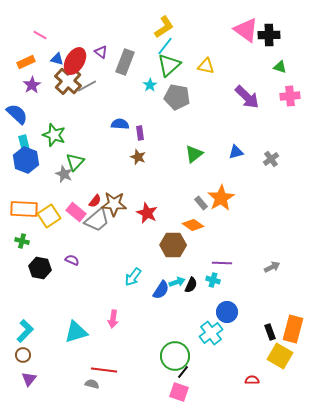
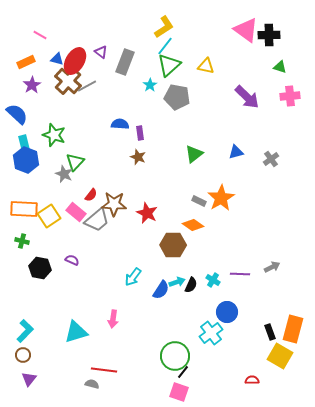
red semicircle at (95, 201): moved 4 px left, 6 px up
gray rectangle at (201, 203): moved 2 px left, 2 px up; rotated 24 degrees counterclockwise
purple line at (222, 263): moved 18 px right, 11 px down
cyan cross at (213, 280): rotated 16 degrees clockwise
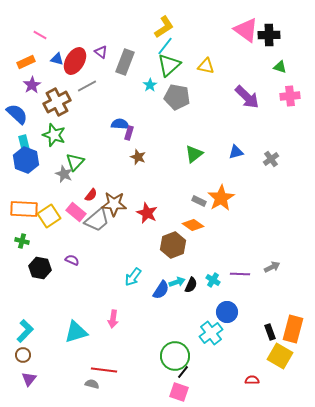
brown cross at (68, 81): moved 11 px left, 21 px down; rotated 20 degrees clockwise
purple rectangle at (140, 133): moved 11 px left; rotated 24 degrees clockwise
brown hexagon at (173, 245): rotated 20 degrees counterclockwise
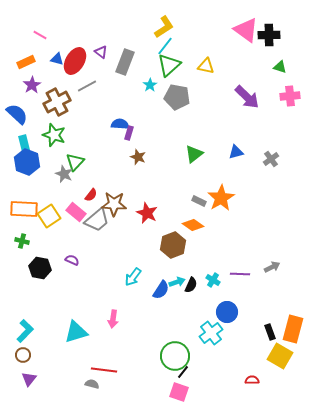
blue hexagon at (26, 160): moved 1 px right, 2 px down
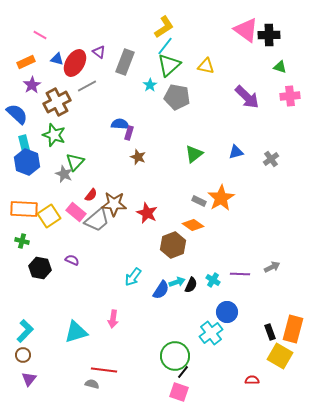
purple triangle at (101, 52): moved 2 px left
red ellipse at (75, 61): moved 2 px down
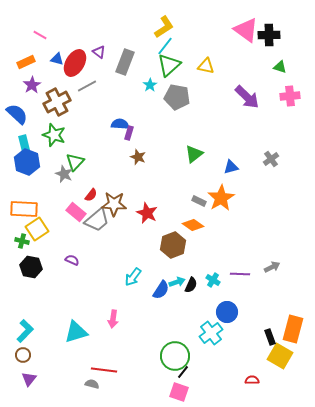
blue triangle at (236, 152): moved 5 px left, 15 px down
yellow square at (49, 216): moved 12 px left, 13 px down
black hexagon at (40, 268): moved 9 px left, 1 px up
black rectangle at (270, 332): moved 5 px down
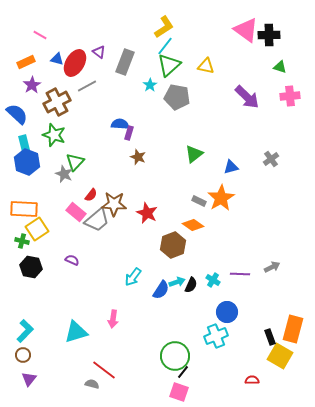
cyan cross at (211, 333): moved 5 px right, 3 px down; rotated 15 degrees clockwise
red line at (104, 370): rotated 30 degrees clockwise
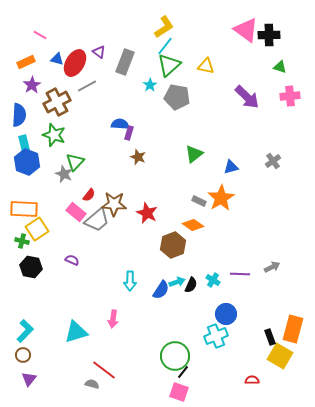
blue semicircle at (17, 114): moved 2 px right, 1 px down; rotated 50 degrees clockwise
gray cross at (271, 159): moved 2 px right, 2 px down
red semicircle at (91, 195): moved 2 px left
cyan arrow at (133, 277): moved 3 px left, 4 px down; rotated 36 degrees counterclockwise
blue circle at (227, 312): moved 1 px left, 2 px down
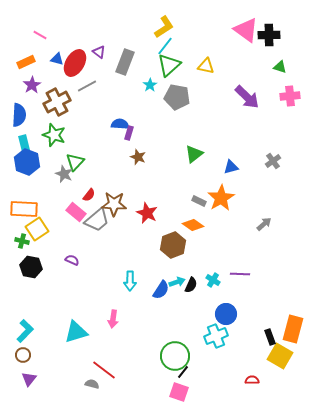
gray arrow at (272, 267): moved 8 px left, 43 px up; rotated 14 degrees counterclockwise
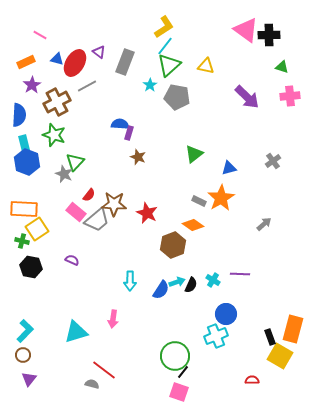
green triangle at (280, 67): moved 2 px right
blue triangle at (231, 167): moved 2 px left, 1 px down
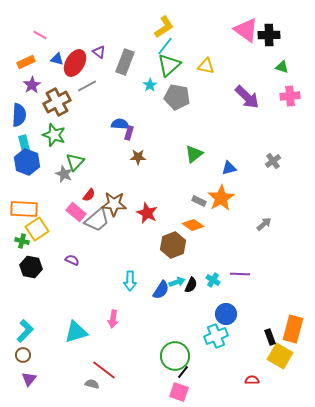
brown star at (138, 157): rotated 21 degrees counterclockwise
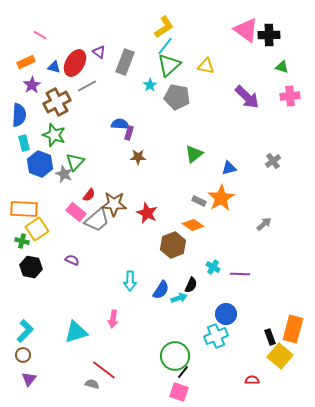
blue triangle at (57, 59): moved 3 px left, 8 px down
blue hexagon at (27, 162): moved 13 px right, 2 px down
cyan cross at (213, 280): moved 13 px up
cyan arrow at (177, 282): moved 2 px right, 16 px down
yellow square at (280, 356): rotated 10 degrees clockwise
